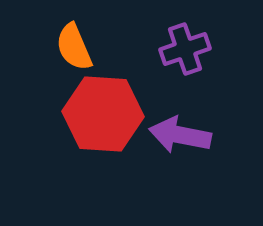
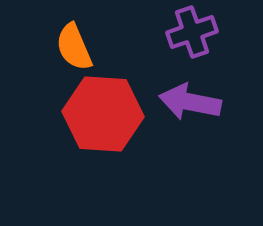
purple cross: moved 7 px right, 17 px up
purple arrow: moved 10 px right, 33 px up
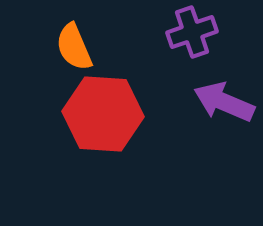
purple arrow: moved 34 px right; rotated 12 degrees clockwise
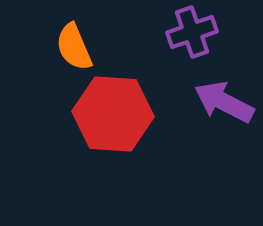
purple arrow: rotated 4 degrees clockwise
red hexagon: moved 10 px right
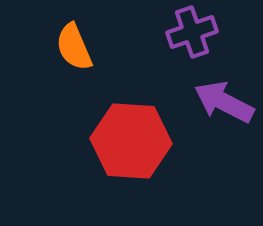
red hexagon: moved 18 px right, 27 px down
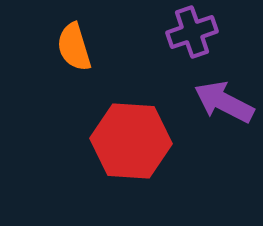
orange semicircle: rotated 6 degrees clockwise
